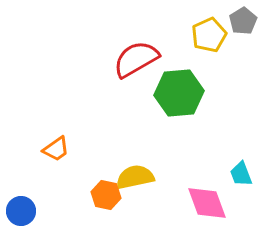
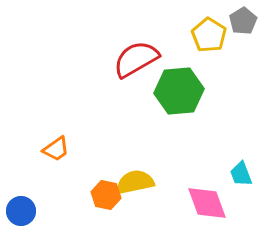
yellow pentagon: rotated 16 degrees counterclockwise
green hexagon: moved 2 px up
yellow semicircle: moved 5 px down
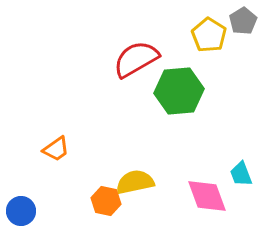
orange hexagon: moved 6 px down
pink diamond: moved 7 px up
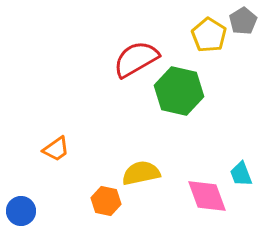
green hexagon: rotated 18 degrees clockwise
yellow semicircle: moved 6 px right, 9 px up
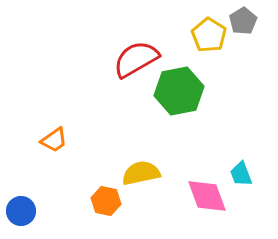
green hexagon: rotated 24 degrees counterclockwise
orange trapezoid: moved 2 px left, 9 px up
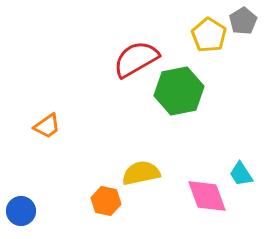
orange trapezoid: moved 7 px left, 14 px up
cyan trapezoid: rotated 12 degrees counterclockwise
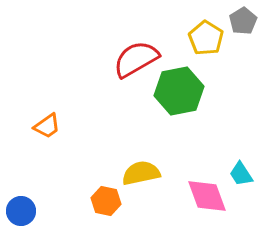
yellow pentagon: moved 3 px left, 3 px down
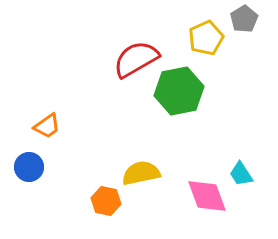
gray pentagon: moved 1 px right, 2 px up
yellow pentagon: rotated 16 degrees clockwise
blue circle: moved 8 px right, 44 px up
